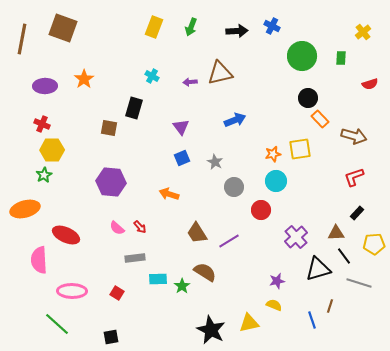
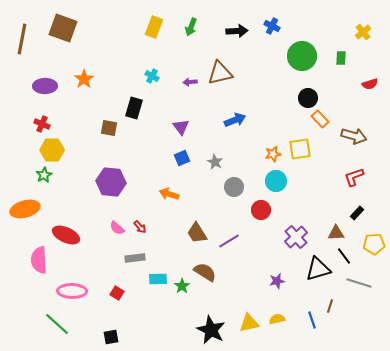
yellow semicircle at (274, 305): moved 3 px right, 14 px down; rotated 35 degrees counterclockwise
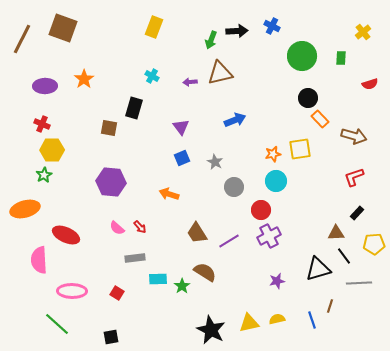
green arrow at (191, 27): moved 20 px right, 13 px down
brown line at (22, 39): rotated 16 degrees clockwise
purple cross at (296, 237): moved 27 px left, 1 px up; rotated 15 degrees clockwise
gray line at (359, 283): rotated 20 degrees counterclockwise
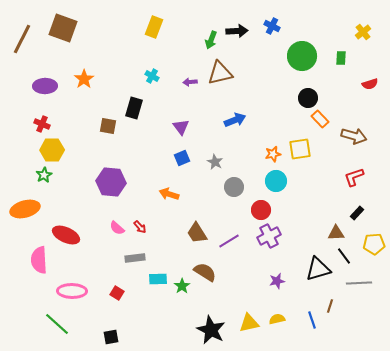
brown square at (109, 128): moved 1 px left, 2 px up
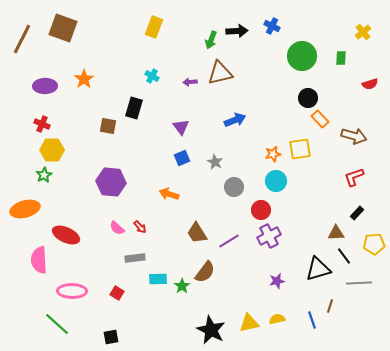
brown semicircle at (205, 272): rotated 95 degrees clockwise
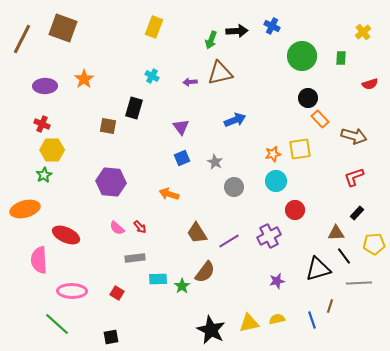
red circle at (261, 210): moved 34 px right
